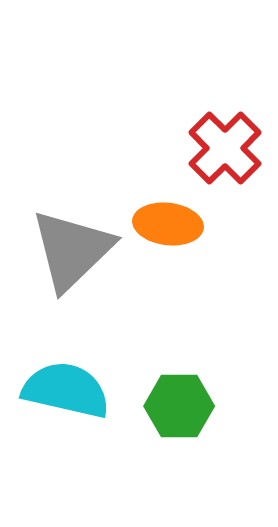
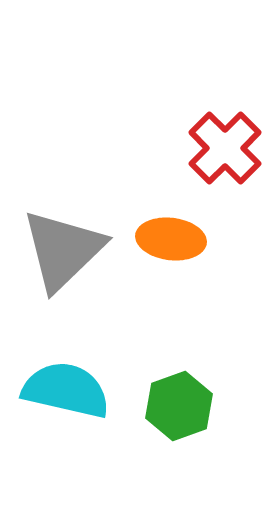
orange ellipse: moved 3 px right, 15 px down
gray triangle: moved 9 px left
green hexagon: rotated 20 degrees counterclockwise
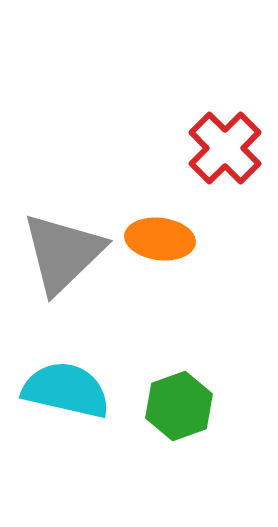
orange ellipse: moved 11 px left
gray triangle: moved 3 px down
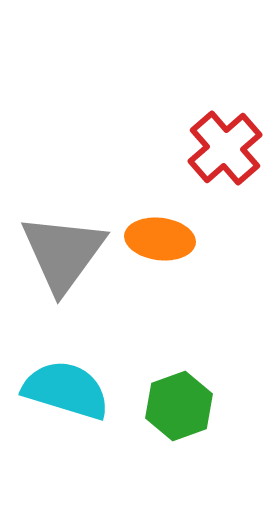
red cross: rotated 4 degrees clockwise
gray triangle: rotated 10 degrees counterclockwise
cyan semicircle: rotated 4 degrees clockwise
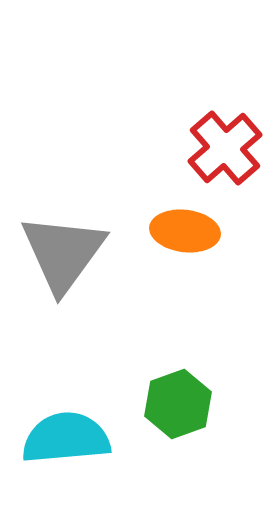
orange ellipse: moved 25 px right, 8 px up
cyan semicircle: moved 48 px down; rotated 22 degrees counterclockwise
green hexagon: moved 1 px left, 2 px up
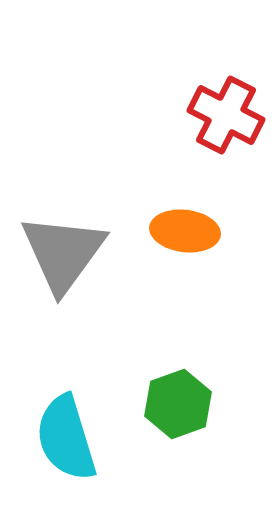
red cross: moved 1 px right, 33 px up; rotated 22 degrees counterclockwise
cyan semicircle: rotated 102 degrees counterclockwise
